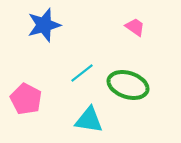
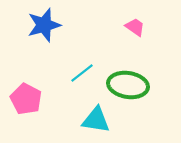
green ellipse: rotated 9 degrees counterclockwise
cyan triangle: moved 7 px right
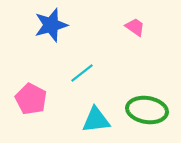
blue star: moved 7 px right
green ellipse: moved 19 px right, 25 px down
pink pentagon: moved 5 px right
cyan triangle: rotated 16 degrees counterclockwise
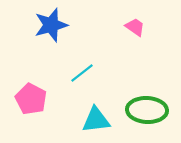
green ellipse: rotated 6 degrees counterclockwise
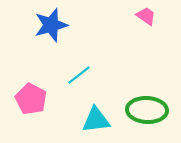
pink trapezoid: moved 11 px right, 11 px up
cyan line: moved 3 px left, 2 px down
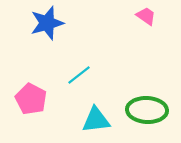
blue star: moved 4 px left, 2 px up
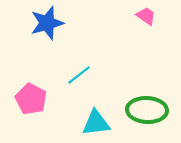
cyan triangle: moved 3 px down
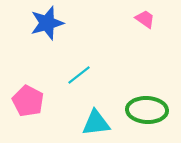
pink trapezoid: moved 1 px left, 3 px down
pink pentagon: moved 3 px left, 2 px down
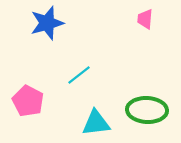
pink trapezoid: rotated 120 degrees counterclockwise
